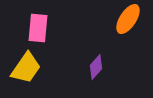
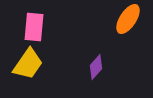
pink rectangle: moved 4 px left, 1 px up
yellow trapezoid: moved 2 px right, 4 px up
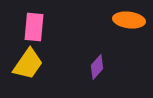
orange ellipse: moved 1 px right, 1 px down; rotated 64 degrees clockwise
purple diamond: moved 1 px right
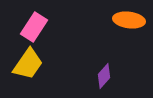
pink rectangle: rotated 28 degrees clockwise
purple diamond: moved 7 px right, 9 px down
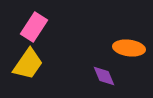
orange ellipse: moved 28 px down
purple diamond: rotated 65 degrees counterclockwise
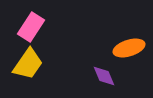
pink rectangle: moved 3 px left
orange ellipse: rotated 24 degrees counterclockwise
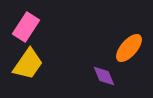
pink rectangle: moved 5 px left
orange ellipse: rotated 32 degrees counterclockwise
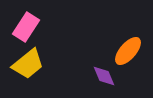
orange ellipse: moved 1 px left, 3 px down
yellow trapezoid: rotated 16 degrees clockwise
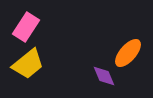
orange ellipse: moved 2 px down
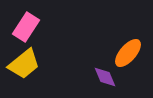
yellow trapezoid: moved 4 px left
purple diamond: moved 1 px right, 1 px down
